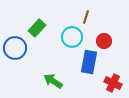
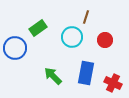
green rectangle: moved 1 px right; rotated 12 degrees clockwise
red circle: moved 1 px right, 1 px up
blue rectangle: moved 3 px left, 11 px down
green arrow: moved 5 px up; rotated 12 degrees clockwise
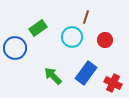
blue rectangle: rotated 25 degrees clockwise
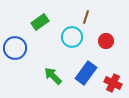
green rectangle: moved 2 px right, 6 px up
red circle: moved 1 px right, 1 px down
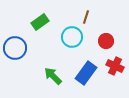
red cross: moved 2 px right, 17 px up
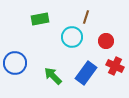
green rectangle: moved 3 px up; rotated 24 degrees clockwise
blue circle: moved 15 px down
